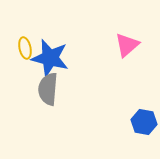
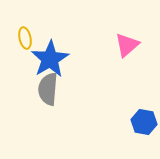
yellow ellipse: moved 10 px up
blue star: moved 1 px down; rotated 27 degrees clockwise
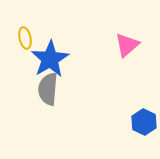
blue hexagon: rotated 15 degrees clockwise
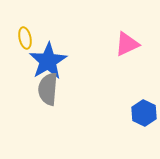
pink triangle: moved 1 px up; rotated 16 degrees clockwise
blue star: moved 2 px left, 2 px down
blue hexagon: moved 9 px up
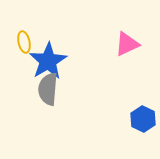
yellow ellipse: moved 1 px left, 4 px down
blue hexagon: moved 1 px left, 6 px down
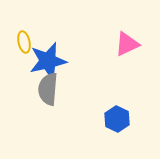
blue star: rotated 18 degrees clockwise
blue hexagon: moved 26 px left
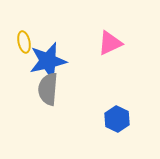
pink triangle: moved 17 px left, 1 px up
